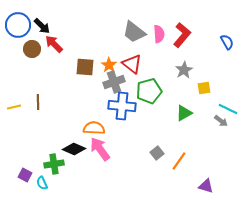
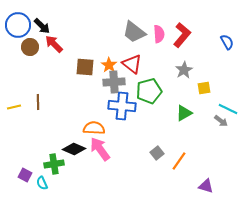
brown circle: moved 2 px left, 2 px up
gray cross: rotated 15 degrees clockwise
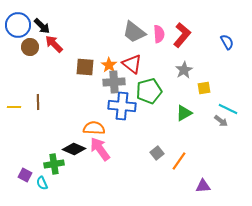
yellow line: rotated 16 degrees clockwise
purple triangle: moved 3 px left; rotated 21 degrees counterclockwise
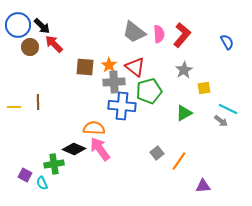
red triangle: moved 3 px right, 3 px down
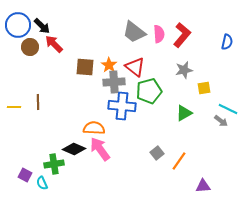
blue semicircle: rotated 42 degrees clockwise
gray star: rotated 18 degrees clockwise
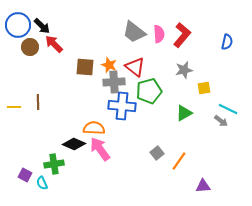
orange star: rotated 14 degrees counterclockwise
black diamond: moved 5 px up
